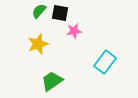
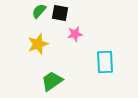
pink star: moved 1 px right, 3 px down
cyan rectangle: rotated 40 degrees counterclockwise
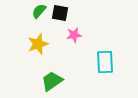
pink star: moved 1 px left, 1 px down
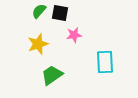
green trapezoid: moved 6 px up
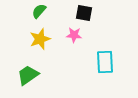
black square: moved 24 px right
pink star: rotated 14 degrees clockwise
yellow star: moved 2 px right, 5 px up
green trapezoid: moved 24 px left
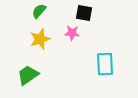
pink star: moved 2 px left, 2 px up
cyan rectangle: moved 2 px down
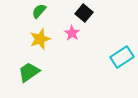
black square: rotated 30 degrees clockwise
pink star: rotated 28 degrees clockwise
cyan rectangle: moved 17 px right, 7 px up; rotated 60 degrees clockwise
green trapezoid: moved 1 px right, 3 px up
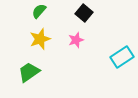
pink star: moved 4 px right, 7 px down; rotated 21 degrees clockwise
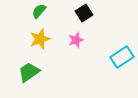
black square: rotated 18 degrees clockwise
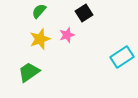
pink star: moved 9 px left, 5 px up
